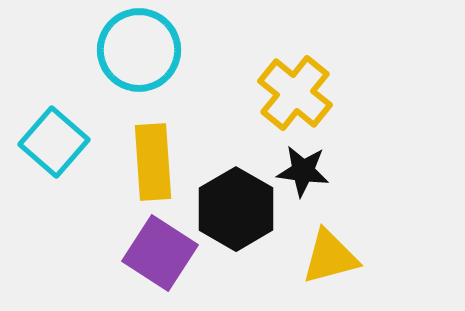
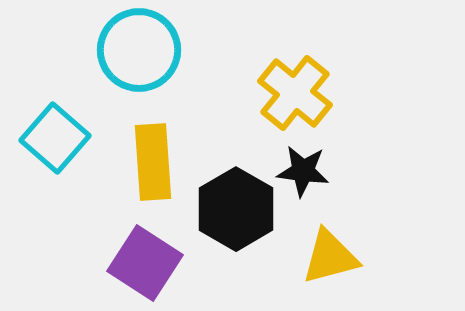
cyan square: moved 1 px right, 4 px up
purple square: moved 15 px left, 10 px down
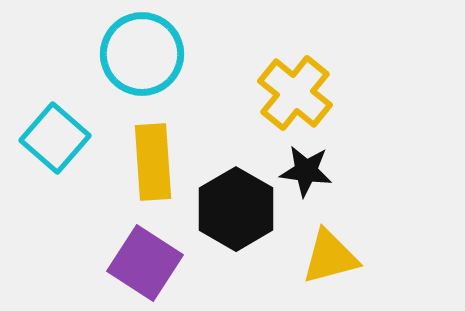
cyan circle: moved 3 px right, 4 px down
black star: moved 3 px right
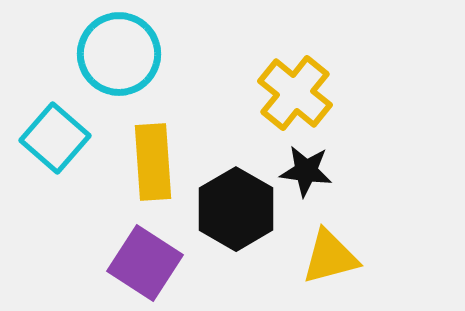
cyan circle: moved 23 px left
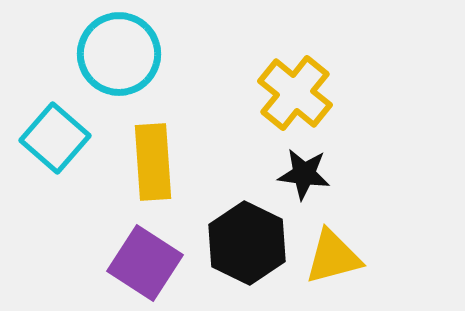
black star: moved 2 px left, 3 px down
black hexagon: moved 11 px right, 34 px down; rotated 4 degrees counterclockwise
yellow triangle: moved 3 px right
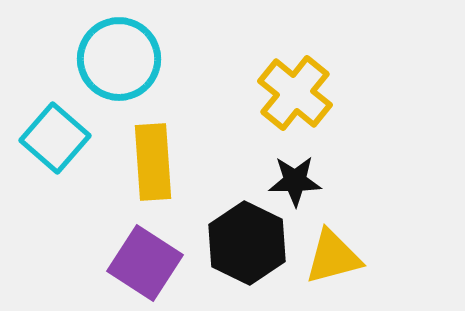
cyan circle: moved 5 px down
black star: moved 9 px left, 7 px down; rotated 8 degrees counterclockwise
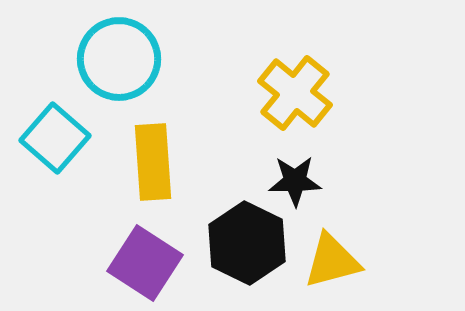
yellow triangle: moved 1 px left, 4 px down
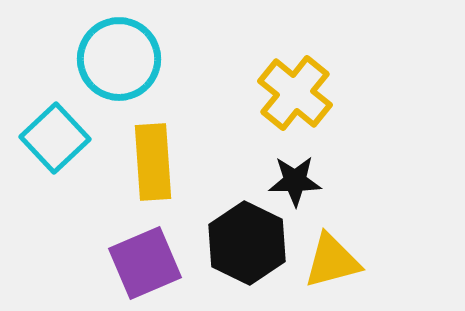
cyan square: rotated 6 degrees clockwise
purple square: rotated 34 degrees clockwise
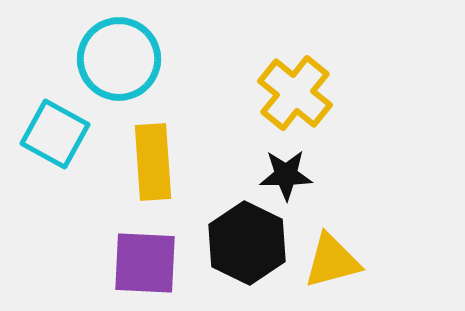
cyan square: moved 4 px up; rotated 18 degrees counterclockwise
black star: moved 9 px left, 6 px up
purple square: rotated 26 degrees clockwise
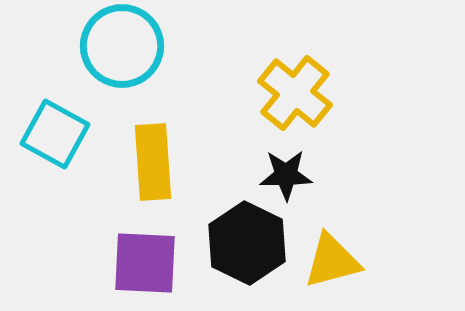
cyan circle: moved 3 px right, 13 px up
